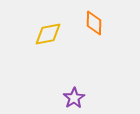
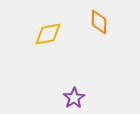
orange diamond: moved 5 px right, 1 px up
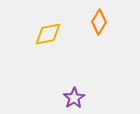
orange diamond: rotated 30 degrees clockwise
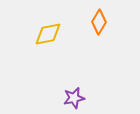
purple star: rotated 20 degrees clockwise
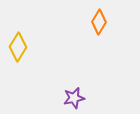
yellow diamond: moved 30 px left, 13 px down; rotated 48 degrees counterclockwise
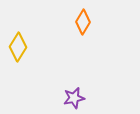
orange diamond: moved 16 px left
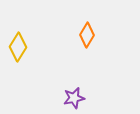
orange diamond: moved 4 px right, 13 px down
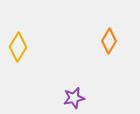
orange diamond: moved 22 px right, 6 px down
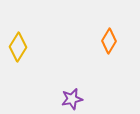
purple star: moved 2 px left, 1 px down
